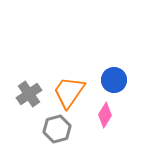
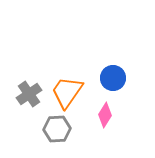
blue circle: moved 1 px left, 2 px up
orange trapezoid: moved 2 px left
gray hexagon: rotated 12 degrees clockwise
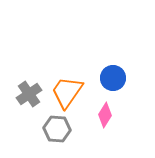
gray hexagon: rotated 8 degrees clockwise
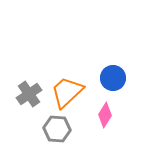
orange trapezoid: rotated 12 degrees clockwise
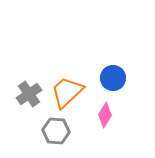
gray hexagon: moved 1 px left, 2 px down
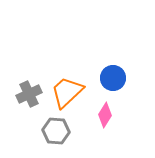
gray cross: rotated 10 degrees clockwise
